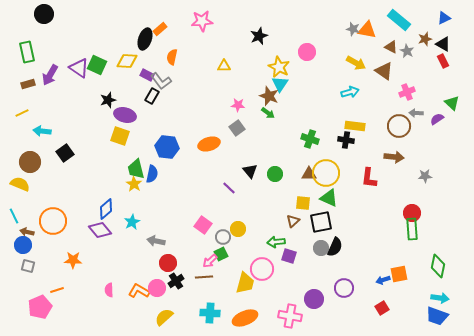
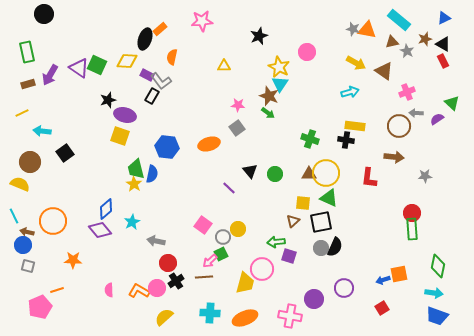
brown triangle at (391, 47): moved 1 px right, 5 px up; rotated 40 degrees counterclockwise
cyan arrow at (440, 298): moved 6 px left, 5 px up
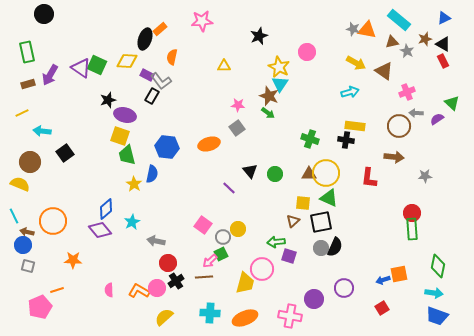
purple triangle at (79, 68): moved 2 px right
green trapezoid at (136, 169): moved 9 px left, 14 px up
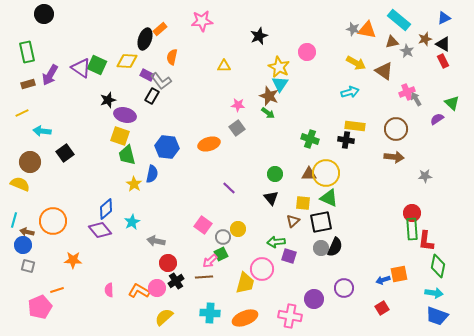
gray arrow at (416, 113): moved 14 px up; rotated 56 degrees clockwise
brown circle at (399, 126): moved 3 px left, 3 px down
black triangle at (250, 171): moved 21 px right, 27 px down
red L-shape at (369, 178): moved 57 px right, 63 px down
cyan line at (14, 216): moved 4 px down; rotated 42 degrees clockwise
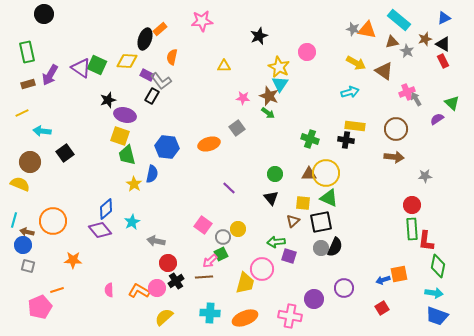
pink star at (238, 105): moved 5 px right, 7 px up
red circle at (412, 213): moved 8 px up
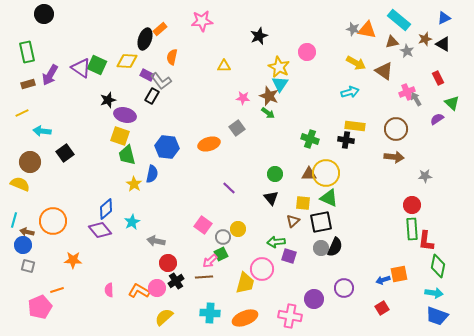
red rectangle at (443, 61): moved 5 px left, 17 px down
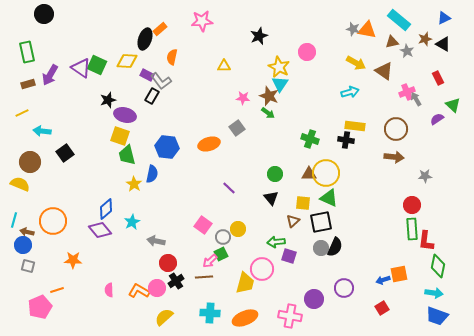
green triangle at (452, 103): moved 1 px right, 2 px down
